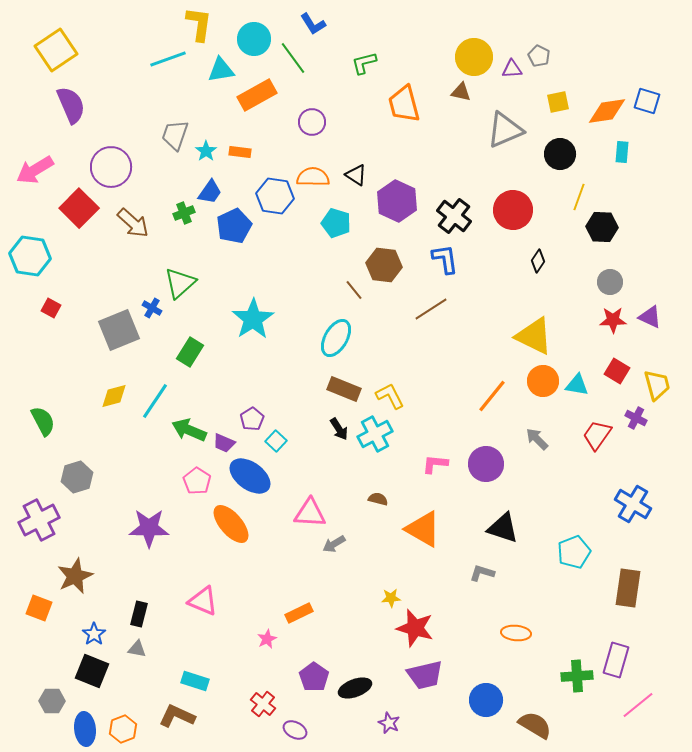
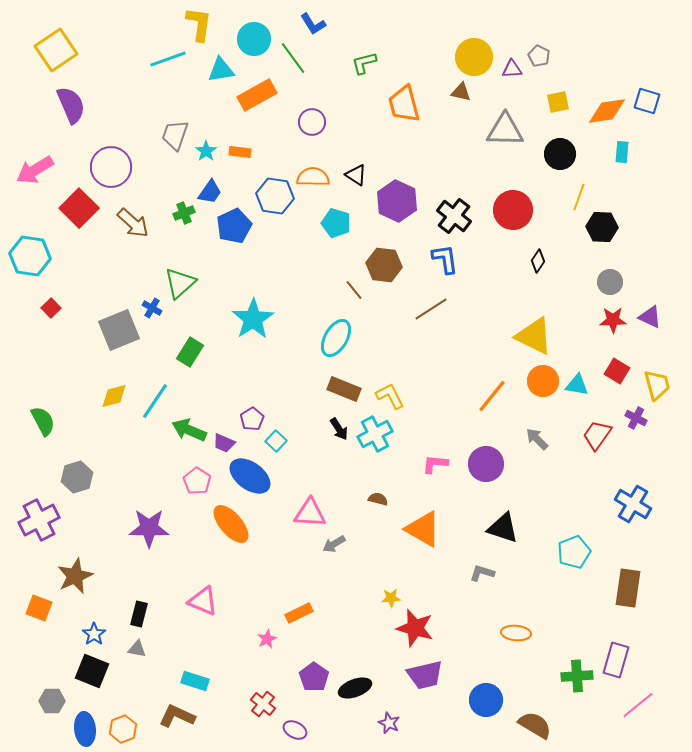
gray triangle at (505, 130): rotated 24 degrees clockwise
red square at (51, 308): rotated 18 degrees clockwise
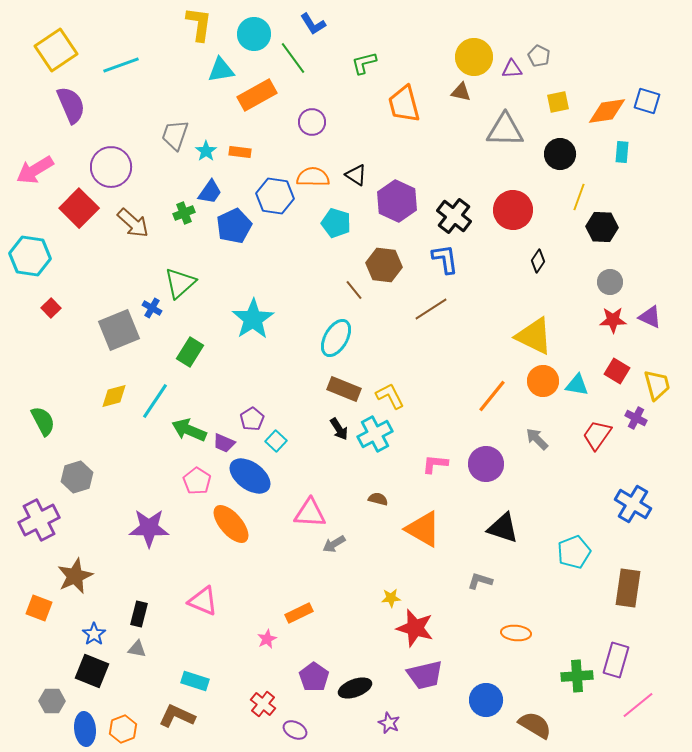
cyan circle at (254, 39): moved 5 px up
cyan line at (168, 59): moved 47 px left, 6 px down
gray L-shape at (482, 573): moved 2 px left, 8 px down
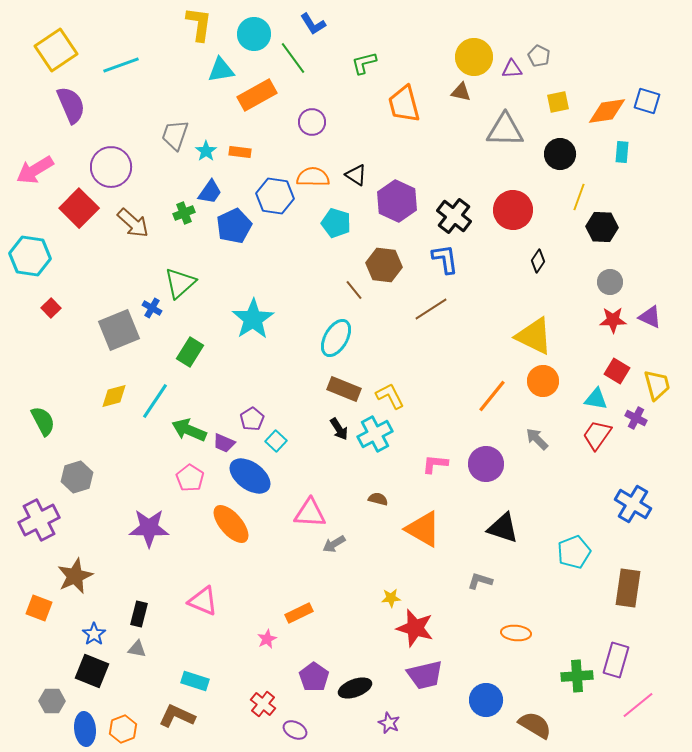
cyan triangle at (577, 385): moved 19 px right, 14 px down
pink pentagon at (197, 481): moved 7 px left, 3 px up
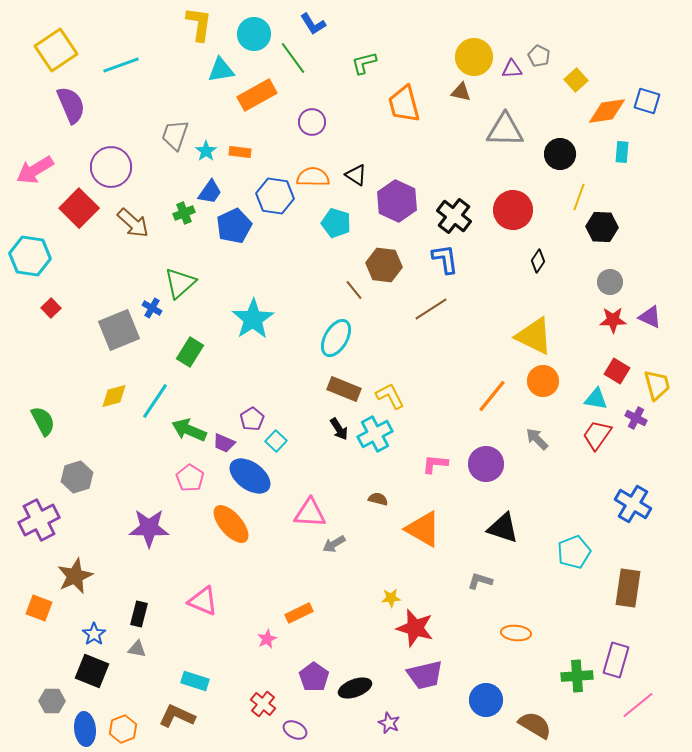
yellow square at (558, 102): moved 18 px right, 22 px up; rotated 30 degrees counterclockwise
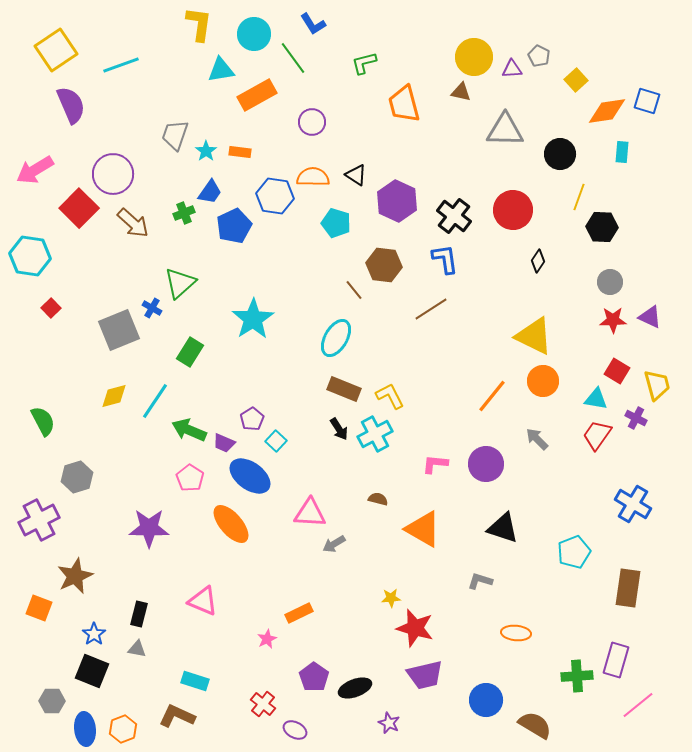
purple circle at (111, 167): moved 2 px right, 7 px down
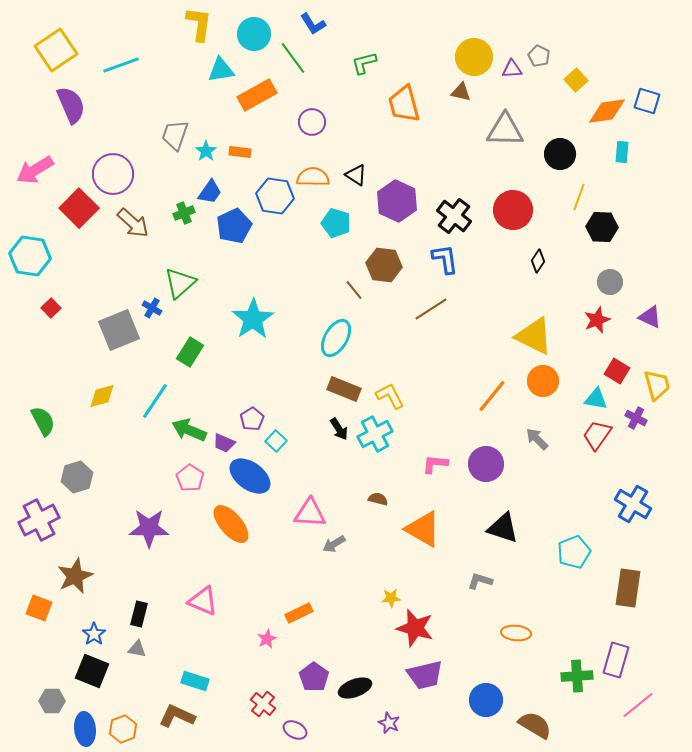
red star at (613, 320): moved 16 px left; rotated 20 degrees counterclockwise
yellow diamond at (114, 396): moved 12 px left
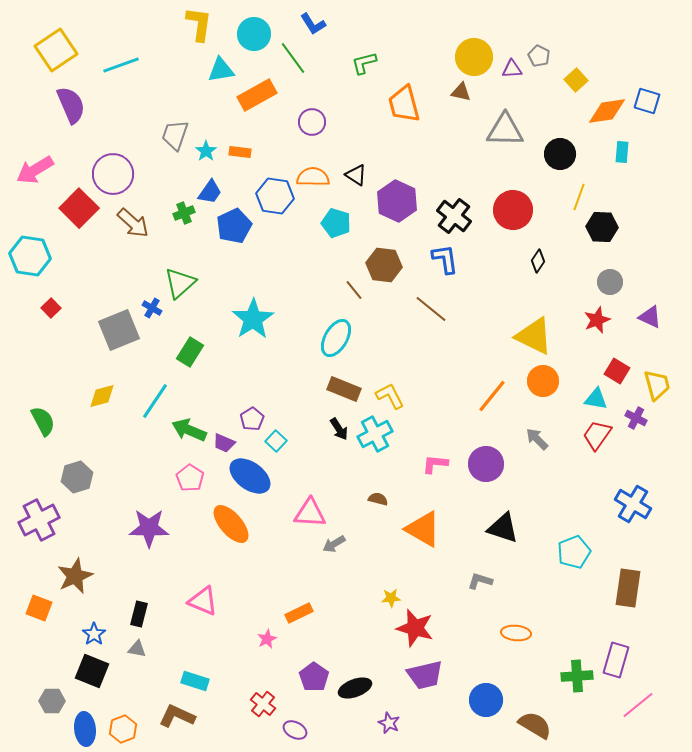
brown line at (431, 309): rotated 72 degrees clockwise
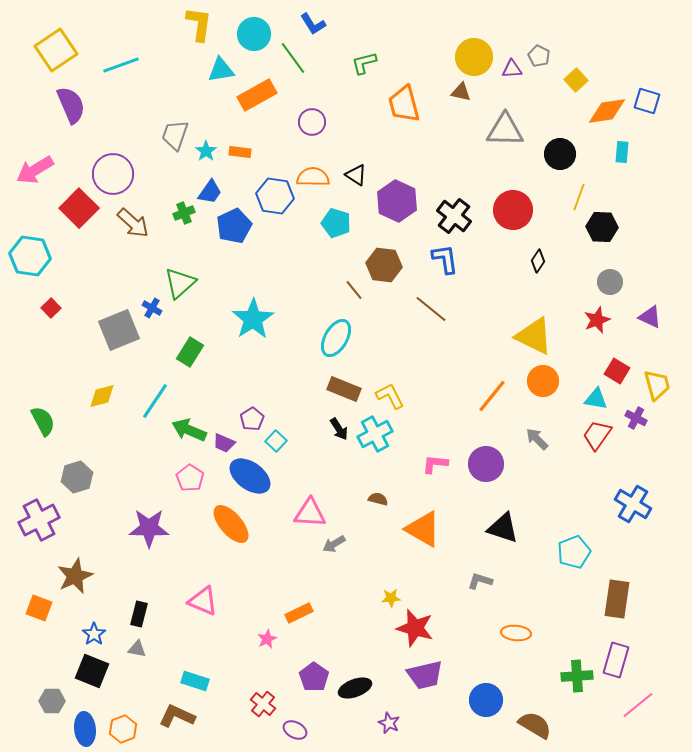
brown rectangle at (628, 588): moved 11 px left, 11 px down
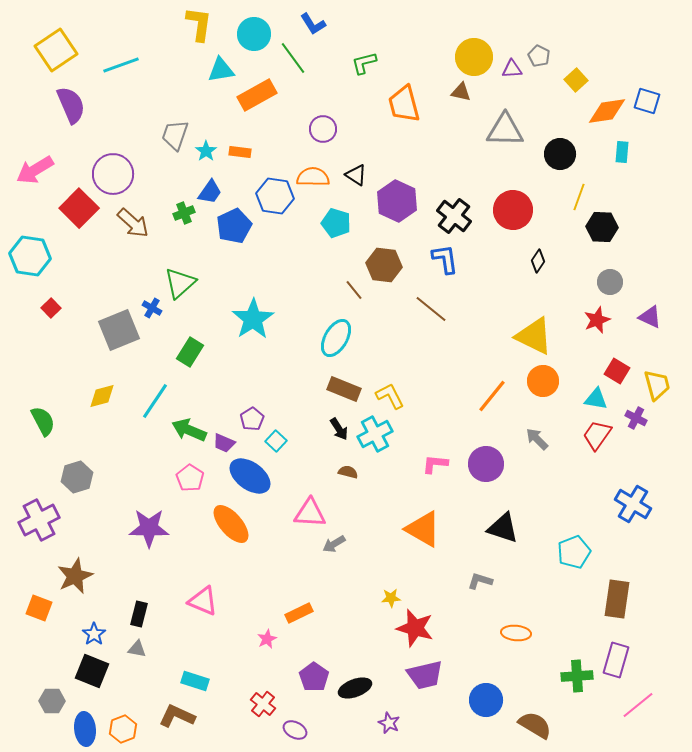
purple circle at (312, 122): moved 11 px right, 7 px down
brown semicircle at (378, 499): moved 30 px left, 27 px up
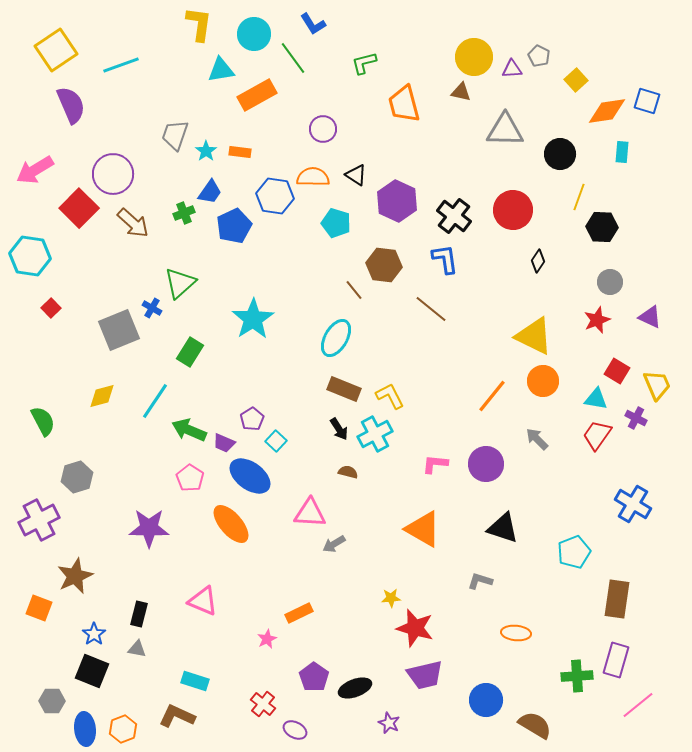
yellow trapezoid at (657, 385): rotated 8 degrees counterclockwise
